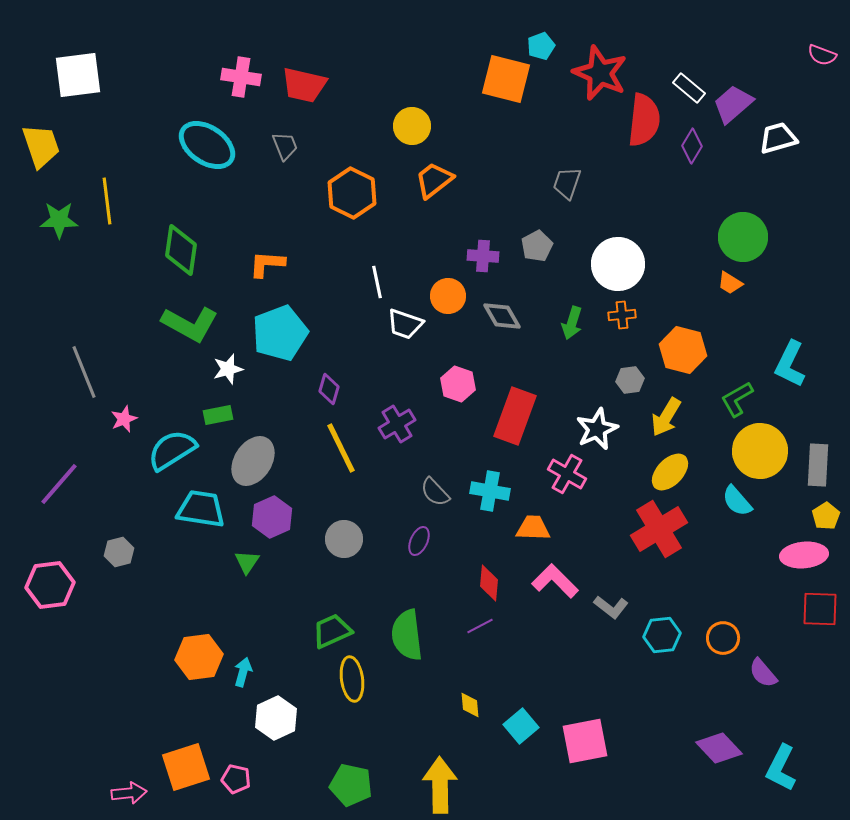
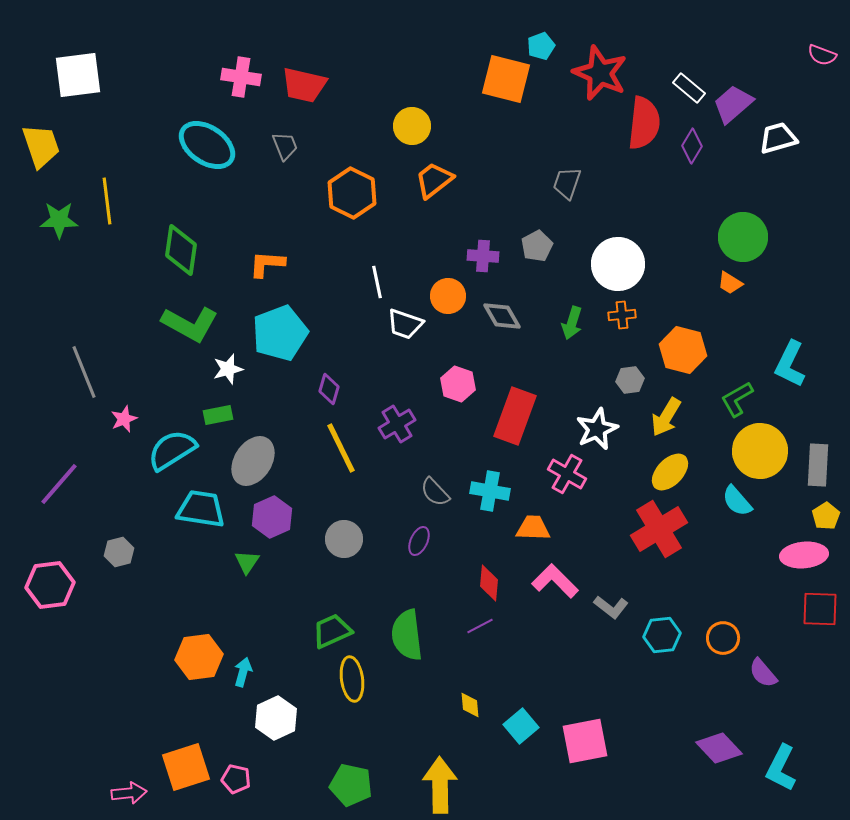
red semicircle at (644, 120): moved 3 px down
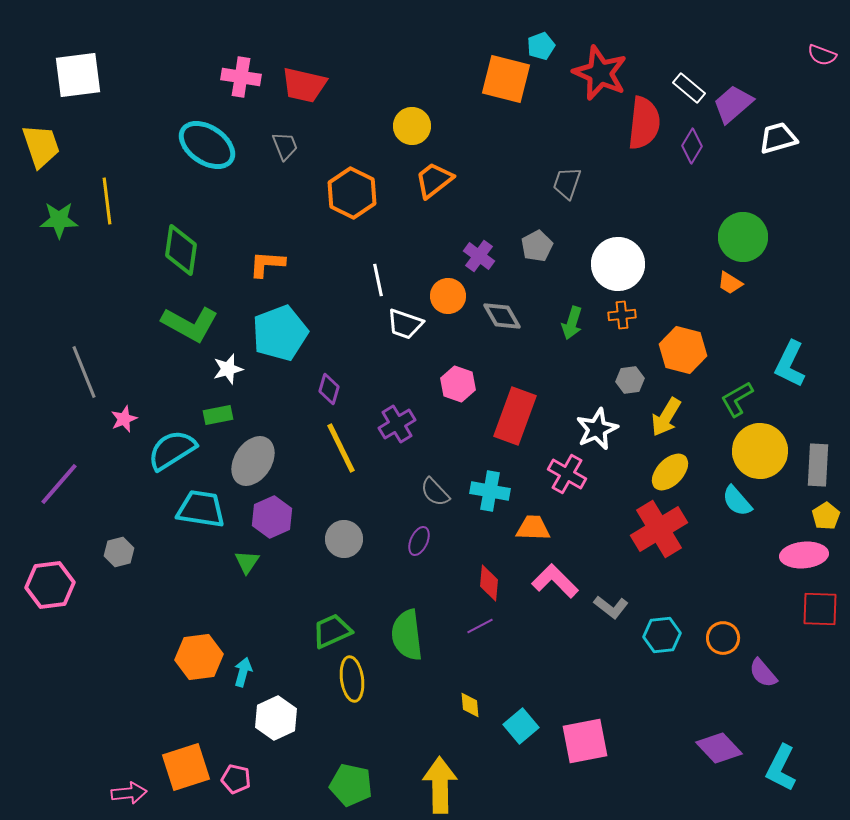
purple cross at (483, 256): moved 4 px left; rotated 32 degrees clockwise
white line at (377, 282): moved 1 px right, 2 px up
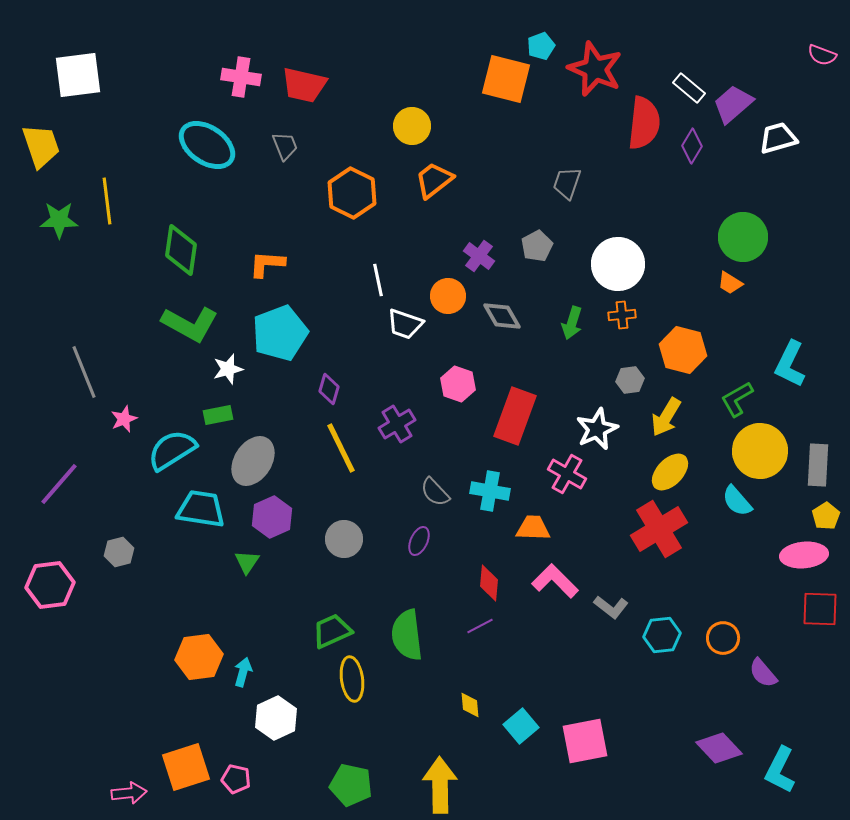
red star at (600, 73): moved 5 px left, 4 px up
cyan L-shape at (781, 768): moved 1 px left, 2 px down
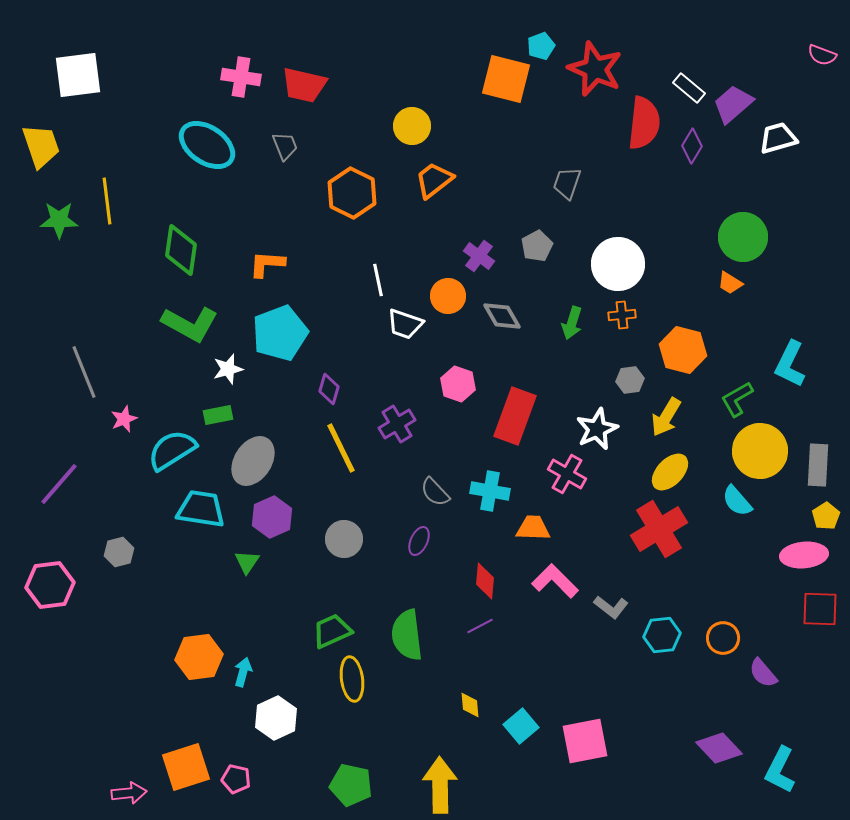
red diamond at (489, 583): moved 4 px left, 2 px up
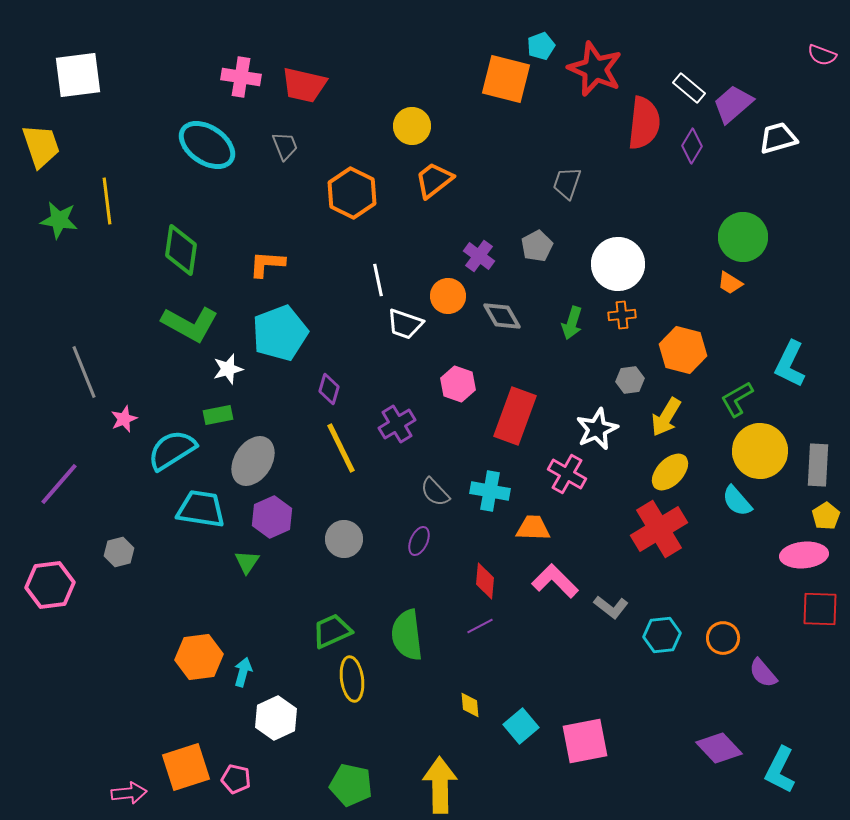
green star at (59, 220): rotated 9 degrees clockwise
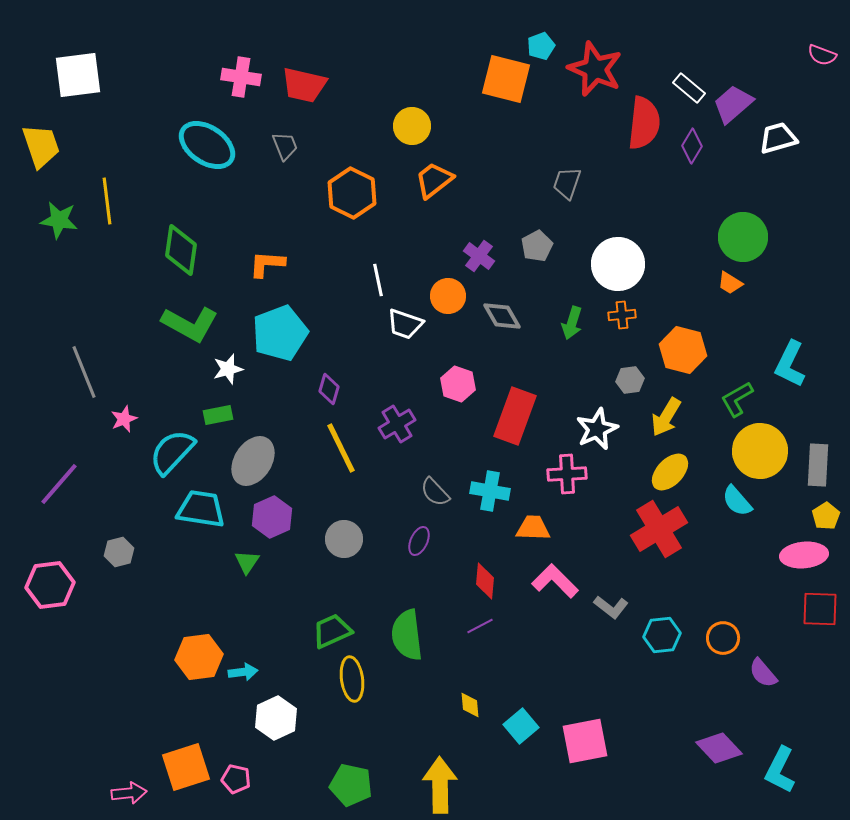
cyan semicircle at (172, 450): moved 2 px down; rotated 15 degrees counterclockwise
pink cross at (567, 474): rotated 33 degrees counterclockwise
cyan arrow at (243, 672): rotated 68 degrees clockwise
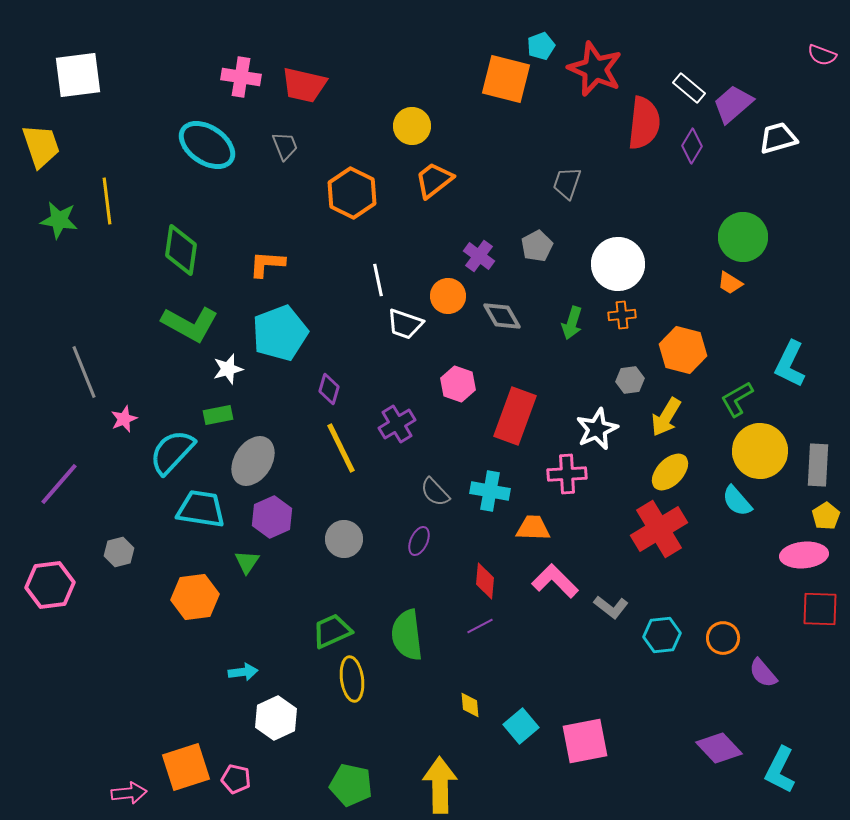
orange hexagon at (199, 657): moved 4 px left, 60 px up
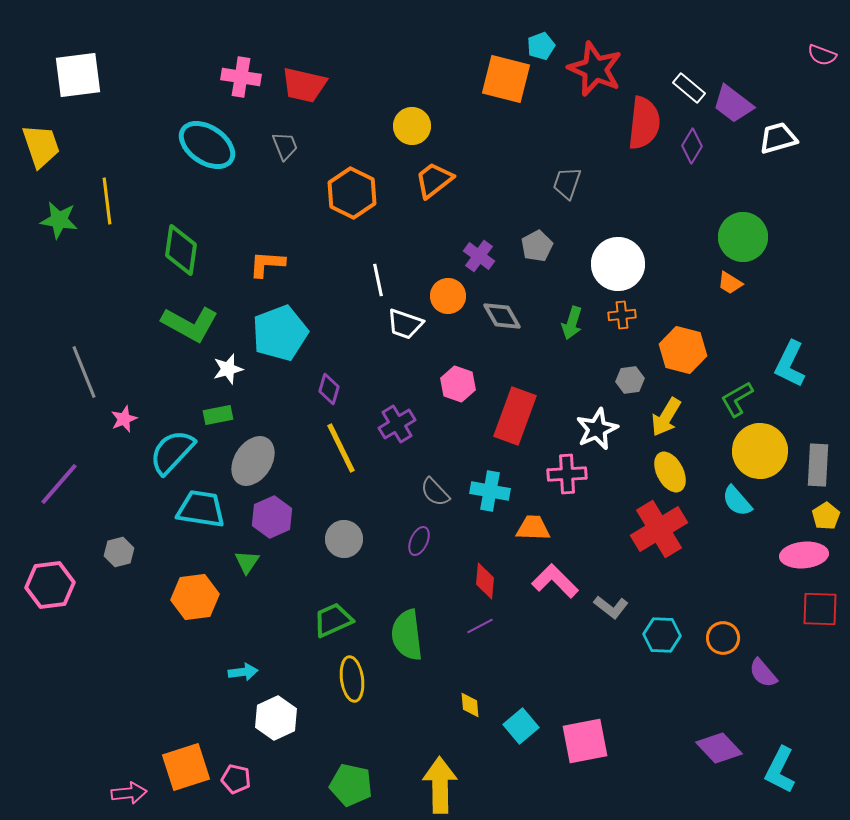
purple trapezoid at (733, 104): rotated 102 degrees counterclockwise
yellow ellipse at (670, 472): rotated 72 degrees counterclockwise
green trapezoid at (332, 631): moved 1 px right, 11 px up
cyan hexagon at (662, 635): rotated 9 degrees clockwise
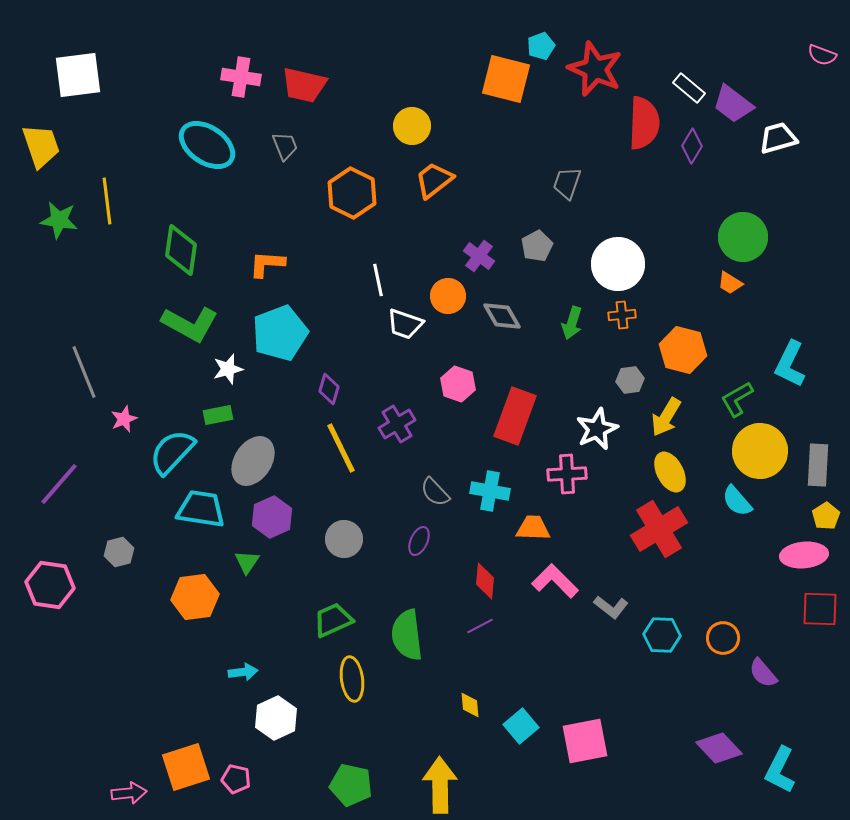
red semicircle at (644, 123): rotated 4 degrees counterclockwise
pink hexagon at (50, 585): rotated 15 degrees clockwise
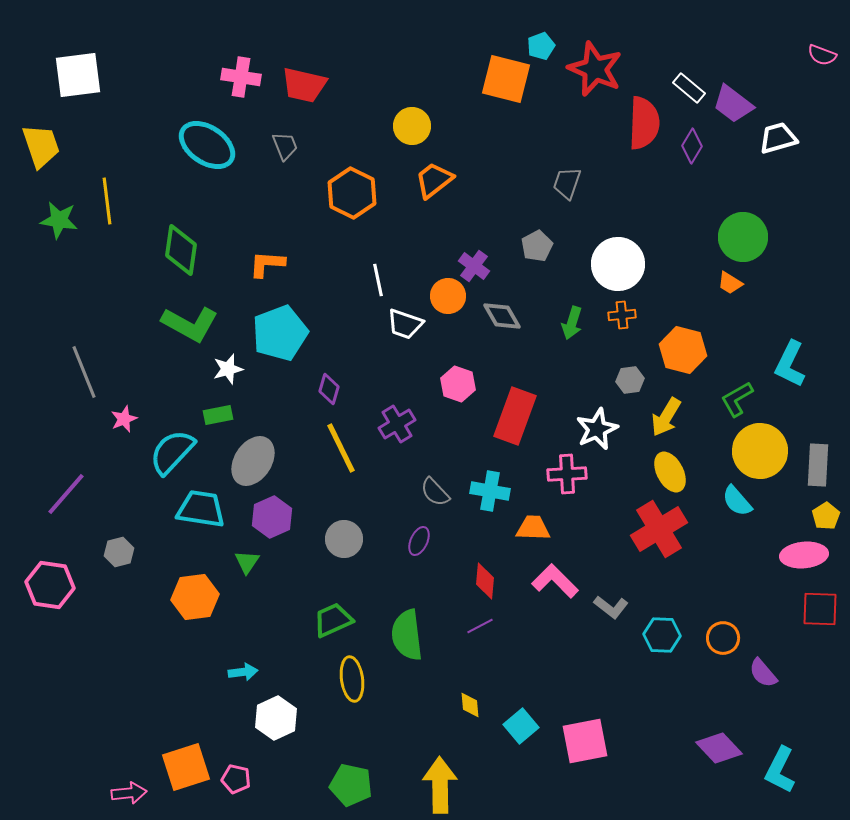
purple cross at (479, 256): moved 5 px left, 10 px down
purple line at (59, 484): moved 7 px right, 10 px down
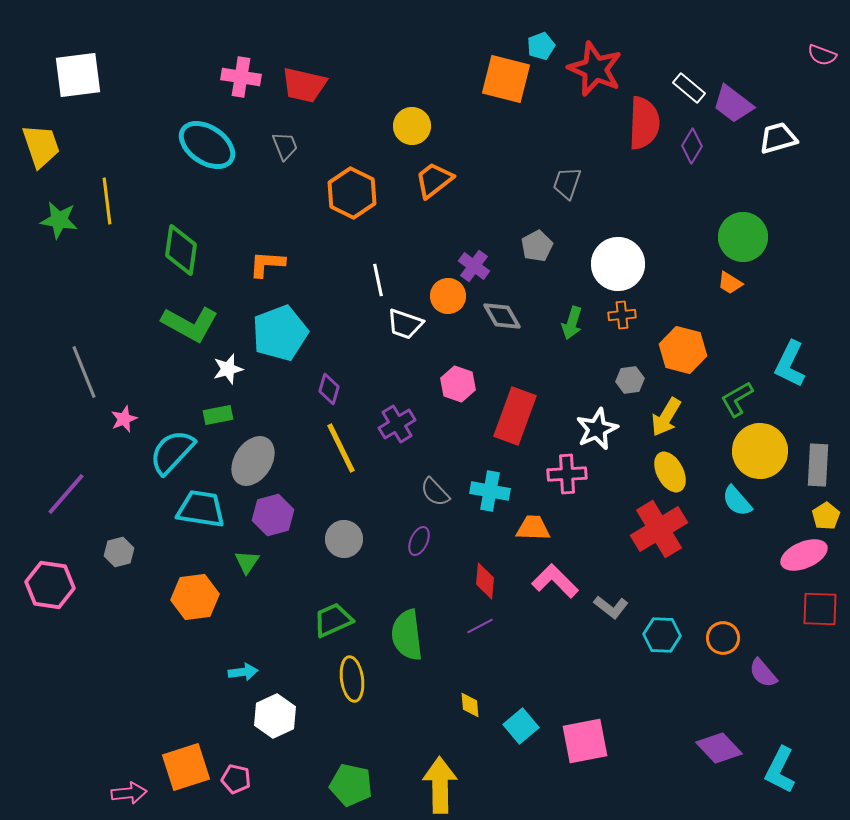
purple hexagon at (272, 517): moved 1 px right, 2 px up; rotated 9 degrees clockwise
pink ellipse at (804, 555): rotated 18 degrees counterclockwise
white hexagon at (276, 718): moved 1 px left, 2 px up
